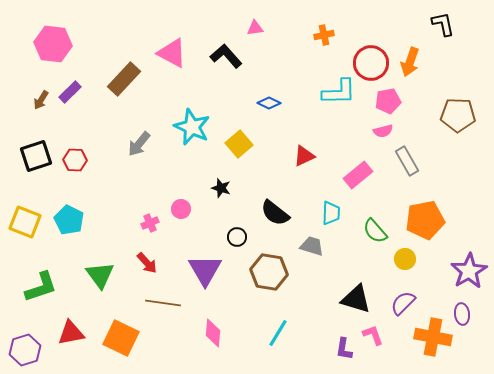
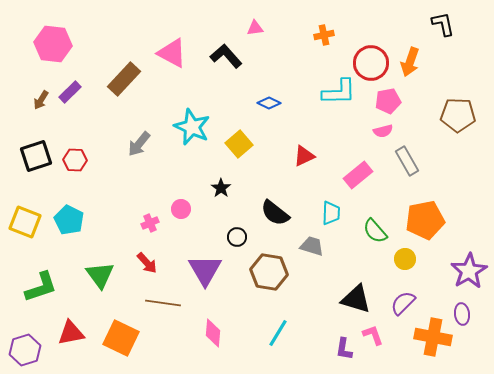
black star at (221, 188): rotated 18 degrees clockwise
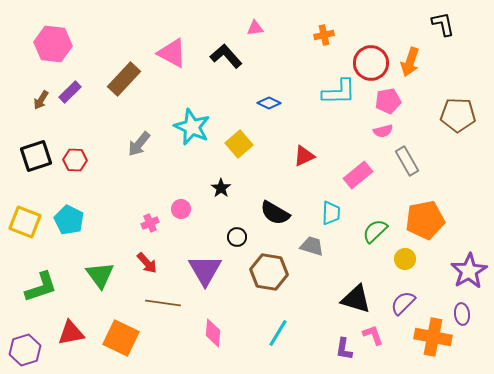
black semicircle at (275, 213): rotated 8 degrees counterclockwise
green semicircle at (375, 231): rotated 88 degrees clockwise
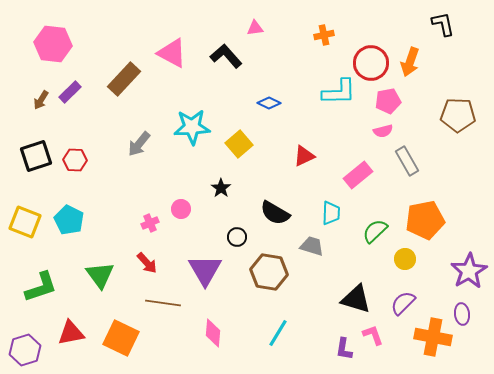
cyan star at (192, 127): rotated 27 degrees counterclockwise
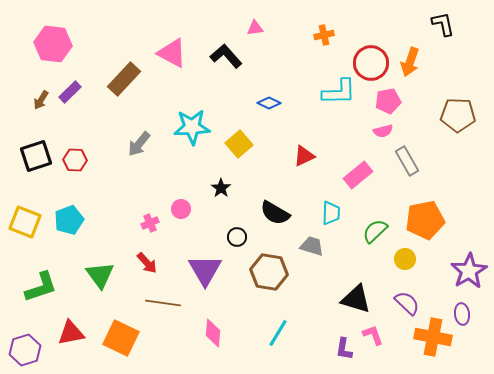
cyan pentagon at (69, 220): rotated 24 degrees clockwise
purple semicircle at (403, 303): moved 4 px right; rotated 88 degrees clockwise
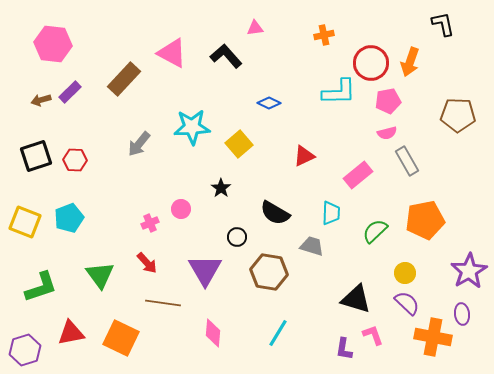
brown arrow at (41, 100): rotated 42 degrees clockwise
pink semicircle at (383, 131): moved 4 px right, 2 px down
cyan pentagon at (69, 220): moved 2 px up
yellow circle at (405, 259): moved 14 px down
